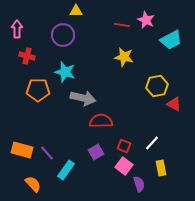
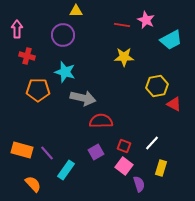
yellow star: rotated 12 degrees counterclockwise
yellow rectangle: rotated 28 degrees clockwise
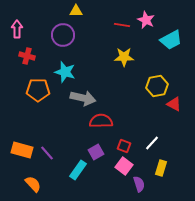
cyan rectangle: moved 12 px right
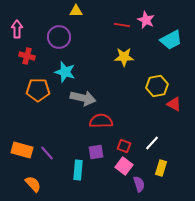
purple circle: moved 4 px left, 2 px down
purple square: rotated 21 degrees clockwise
cyan rectangle: rotated 30 degrees counterclockwise
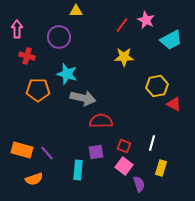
red line: rotated 63 degrees counterclockwise
cyan star: moved 2 px right, 2 px down
white line: rotated 28 degrees counterclockwise
orange semicircle: moved 1 px right, 5 px up; rotated 114 degrees clockwise
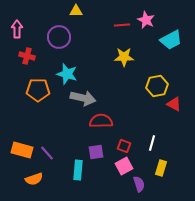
red line: rotated 49 degrees clockwise
pink square: rotated 24 degrees clockwise
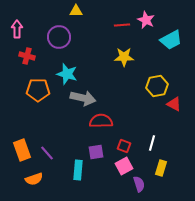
orange rectangle: rotated 55 degrees clockwise
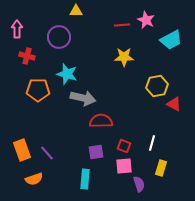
pink square: rotated 24 degrees clockwise
cyan rectangle: moved 7 px right, 9 px down
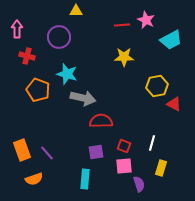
orange pentagon: rotated 20 degrees clockwise
